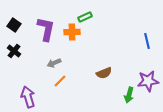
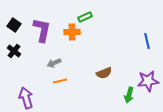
purple L-shape: moved 4 px left, 1 px down
orange line: rotated 32 degrees clockwise
purple arrow: moved 2 px left, 1 px down
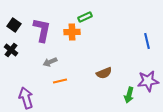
black cross: moved 3 px left, 1 px up
gray arrow: moved 4 px left, 1 px up
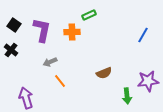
green rectangle: moved 4 px right, 2 px up
blue line: moved 4 px left, 6 px up; rotated 42 degrees clockwise
orange line: rotated 64 degrees clockwise
green arrow: moved 2 px left, 1 px down; rotated 21 degrees counterclockwise
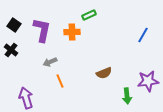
orange line: rotated 16 degrees clockwise
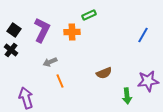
black square: moved 5 px down
purple L-shape: rotated 15 degrees clockwise
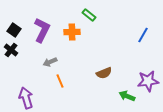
green rectangle: rotated 64 degrees clockwise
green arrow: rotated 119 degrees clockwise
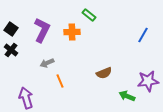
black square: moved 3 px left, 1 px up
gray arrow: moved 3 px left, 1 px down
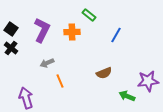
blue line: moved 27 px left
black cross: moved 2 px up
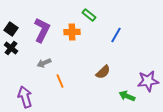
gray arrow: moved 3 px left
brown semicircle: moved 1 px left, 1 px up; rotated 21 degrees counterclockwise
purple arrow: moved 1 px left, 1 px up
